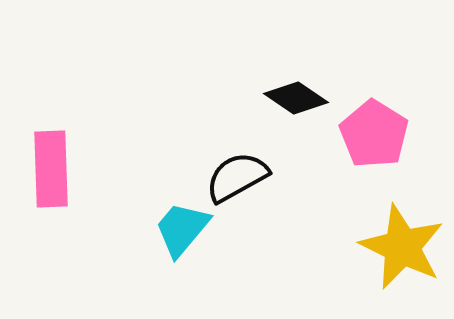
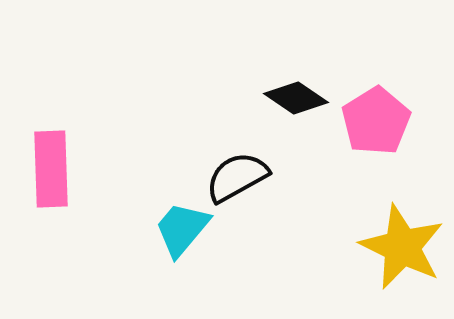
pink pentagon: moved 2 px right, 13 px up; rotated 8 degrees clockwise
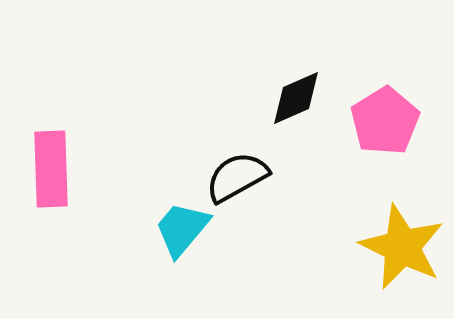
black diamond: rotated 58 degrees counterclockwise
pink pentagon: moved 9 px right
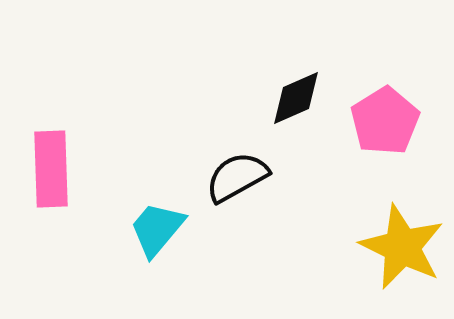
cyan trapezoid: moved 25 px left
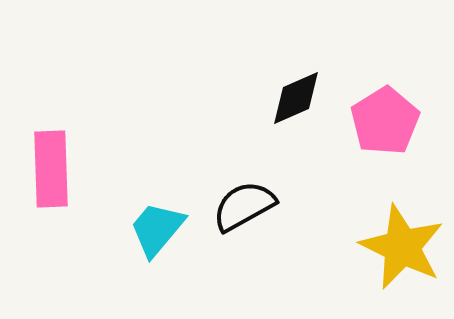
black semicircle: moved 7 px right, 29 px down
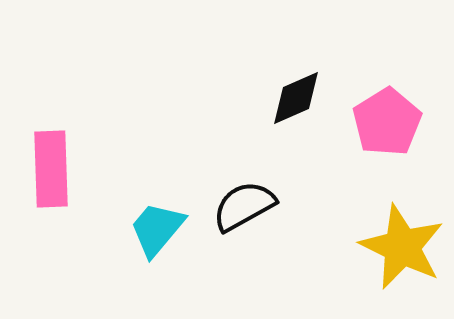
pink pentagon: moved 2 px right, 1 px down
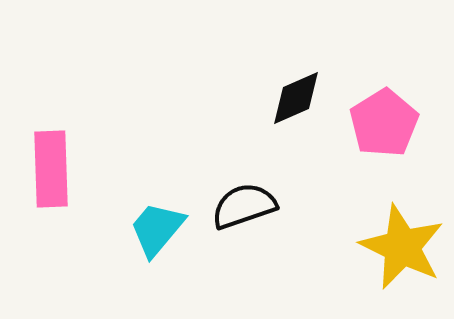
pink pentagon: moved 3 px left, 1 px down
black semicircle: rotated 10 degrees clockwise
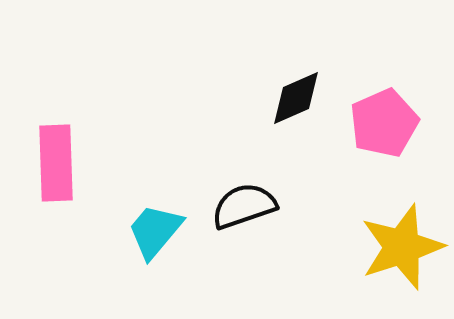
pink pentagon: rotated 8 degrees clockwise
pink rectangle: moved 5 px right, 6 px up
cyan trapezoid: moved 2 px left, 2 px down
yellow star: rotated 28 degrees clockwise
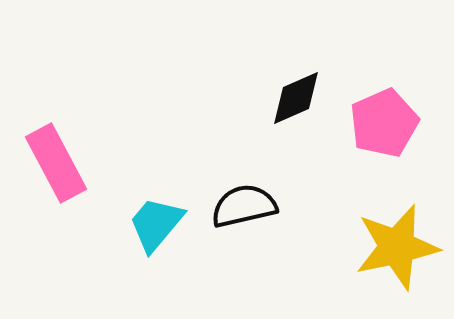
pink rectangle: rotated 26 degrees counterclockwise
black semicircle: rotated 6 degrees clockwise
cyan trapezoid: moved 1 px right, 7 px up
yellow star: moved 5 px left; rotated 6 degrees clockwise
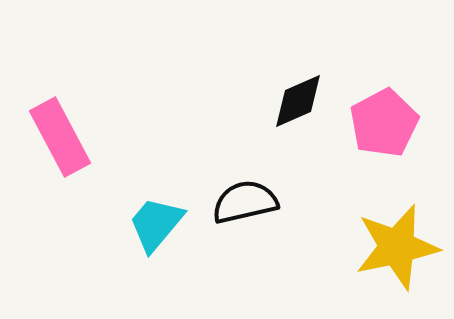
black diamond: moved 2 px right, 3 px down
pink pentagon: rotated 4 degrees counterclockwise
pink rectangle: moved 4 px right, 26 px up
black semicircle: moved 1 px right, 4 px up
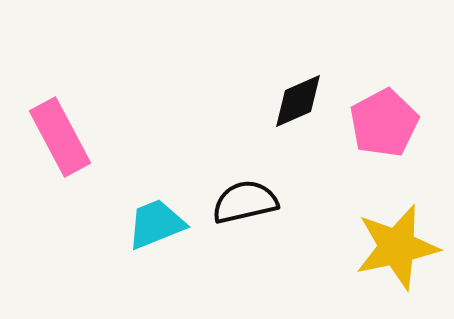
cyan trapezoid: rotated 28 degrees clockwise
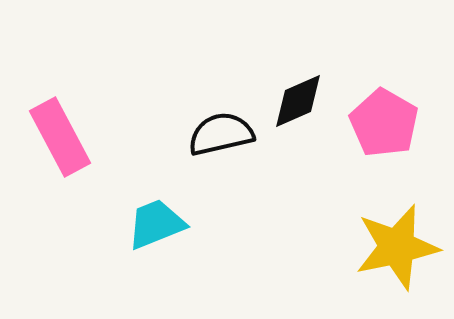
pink pentagon: rotated 14 degrees counterclockwise
black semicircle: moved 24 px left, 68 px up
